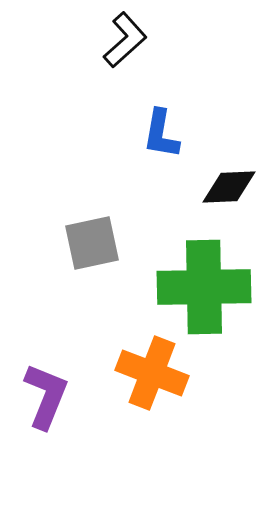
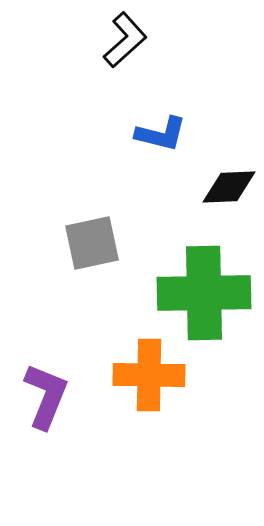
blue L-shape: rotated 86 degrees counterclockwise
green cross: moved 6 px down
orange cross: moved 3 px left, 2 px down; rotated 20 degrees counterclockwise
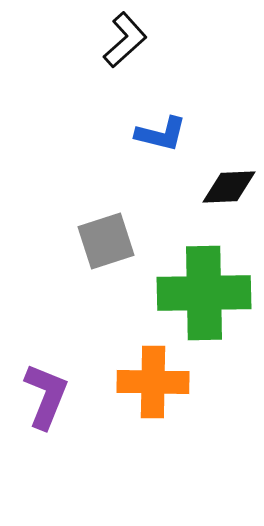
gray square: moved 14 px right, 2 px up; rotated 6 degrees counterclockwise
orange cross: moved 4 px right, 7 px down
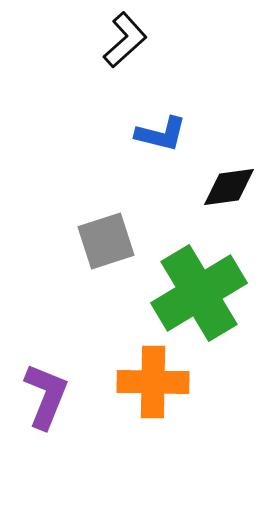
black diamond: rotated 6 degrees counterclockwise
green cross: moved 5 px left; rotated 30 degrees counterclockwise
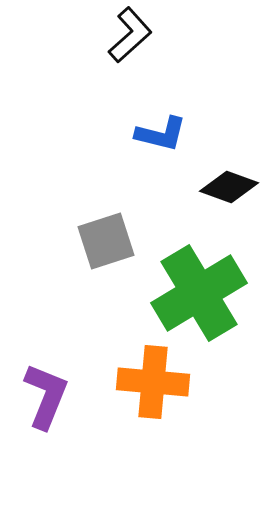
black L-shape: moved 5 px right, 5 px up
black diamond: rotated 28 degrees clockwise
orange cross: rotated 4 degrees clockwise
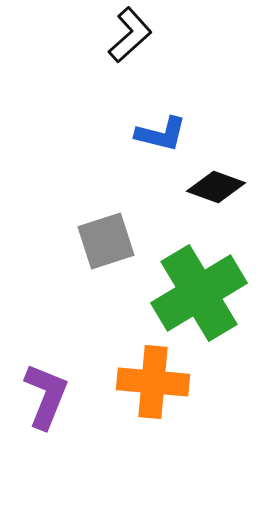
black diamond: moved 13 px left
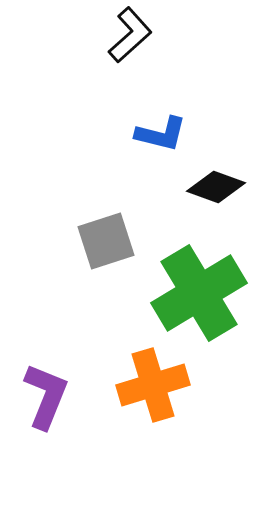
orange cross: moved 3 px down; rotated 22 degrees counterclockwise
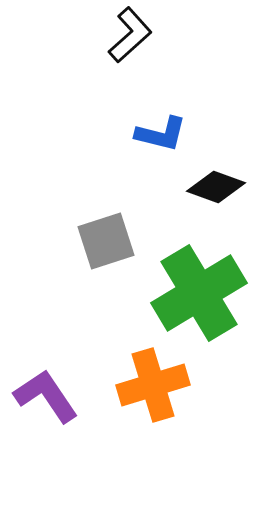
purple L-shape: rotated 56 degrees counterclockwise
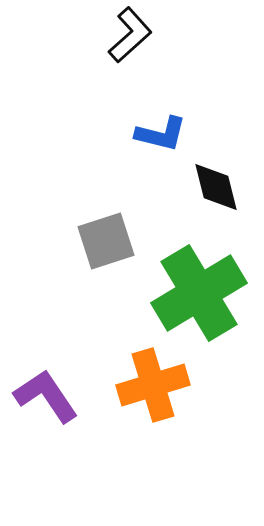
black diamond: rotated 56 degrees clockwise
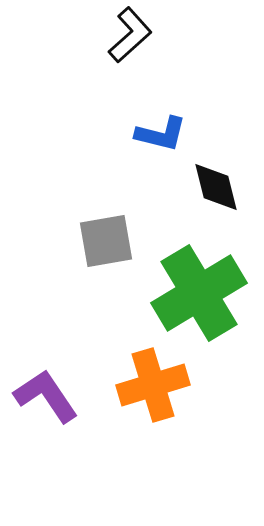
gray square: rotated 8 degrees clockwise
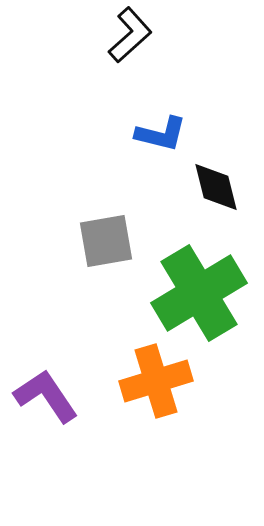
orange cross: moved 3 px right, 4 px up
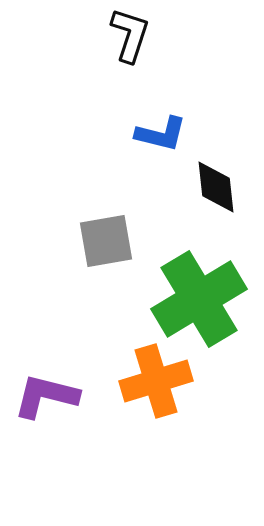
black L-shape: rotated 30 degrees counterclockwise
black diamond: rotated 8 degrees clockwise
green cross: moved 6 px down
purple L-shape: rotated 42 degrees counterclockwise
